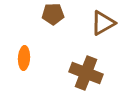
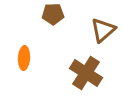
brown triangle: moved 7 px down; rotated 12 degrees counterclockwise
brown cross: rotated 12 degrees clockwise
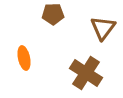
brown triangle: moved 2 px up; rotated 12 degrees counterclockwise
orange ellipse: rotated 15 degrees counterclockwise
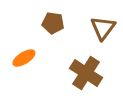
brown pentagon: moved 9 px down; rotated 10 degrees clockwise
orange ellipse: rotated 70 degrees clockwise
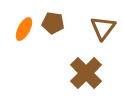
orange ellipse: moved 29 px up; rotated 30 degrees counterclockwise
brown cross: rotated 12 degrees clockwise
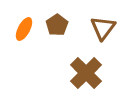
brown pentagon: moved 4 px right, 2 px down; rotated 30 degrees clockwise
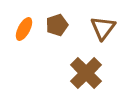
brown pentagon: rotated 15 degrees clockwise
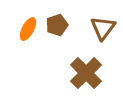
orange ellipse: moved 4 px right
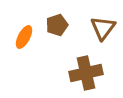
orange ellipse: moved 4 px left, 8 px down
brown cross: rotated 32 degrees clockwise
